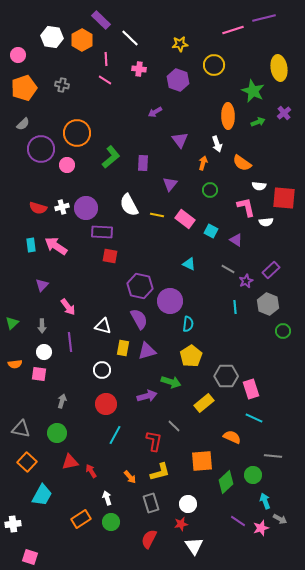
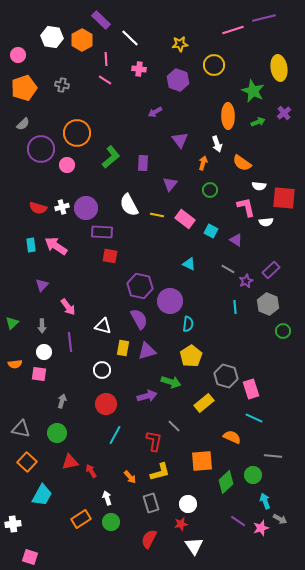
gray hexagon at (226, 376): rotated 15 degrees clockwise
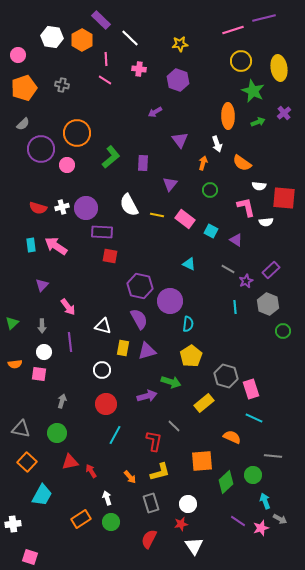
yellow circle at (214, 65): moved 27 px right, 4 px up
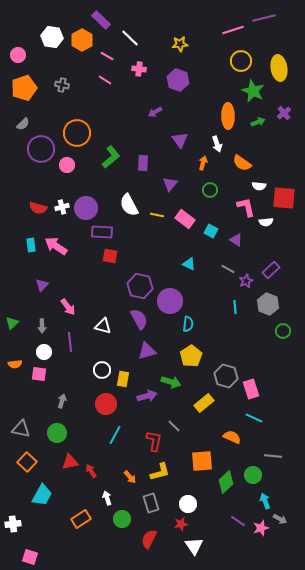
pink line at (106, 59): moved 1 px right, 3 px up; rotated 56 degrees counterclockwise
yellow rectangle at (123, 348): moved 31 px down
green circle at (111, 522): moved 11 px right, 3 px up
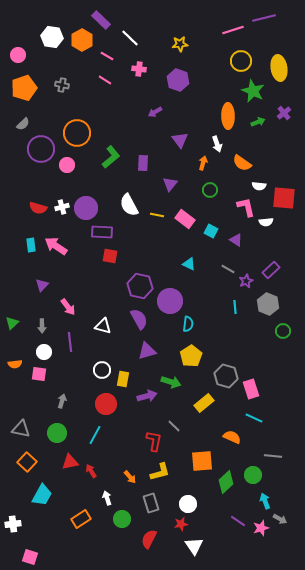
cyan line at (115, 435): moved 20 px left
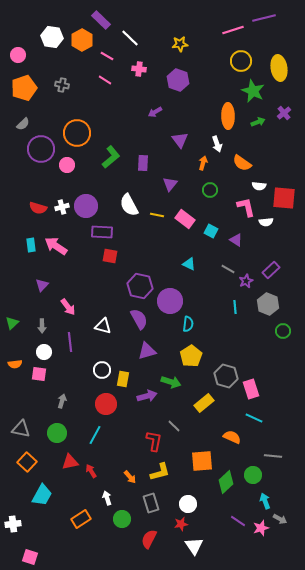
purple circle at (86, 208): moved 2 px up
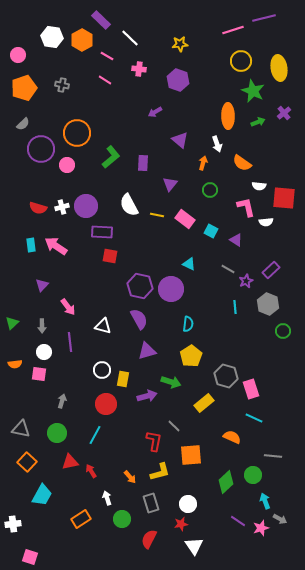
purple triangle at (180, 140): rotated 12 degrees counterclockwise
purple circle at (170, 301): moved 1 px right, 12 px up
orange square at (202, 461): moved 11 px left, 6 px up
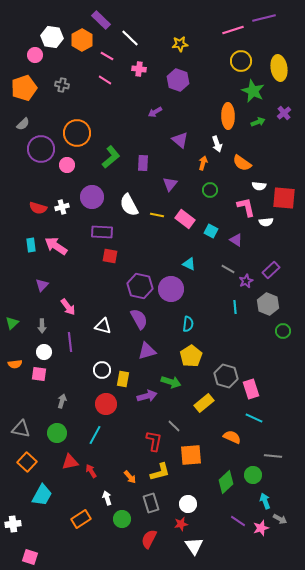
pink circle at (18, 55): moved 17 px right
purple circle at (86, 206): moved 6 px right, 9 px up
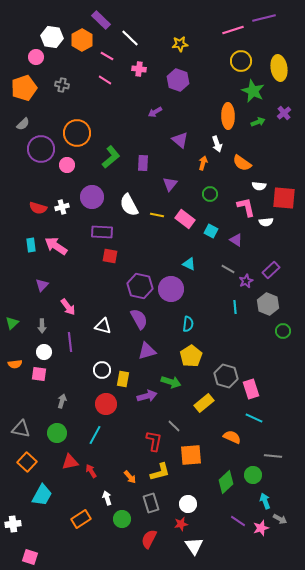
pink circle at (35, 55): moved 1 px right, 2 px down
green circle at (210, 190): moved 4 px down
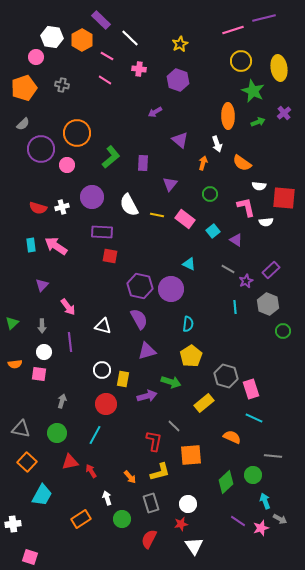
yellow star at (180, 44): rotated 21 degrees counterclockwise
cyan square at (211, 231): moved 2 px right; rotated 24 degrees clockwise
